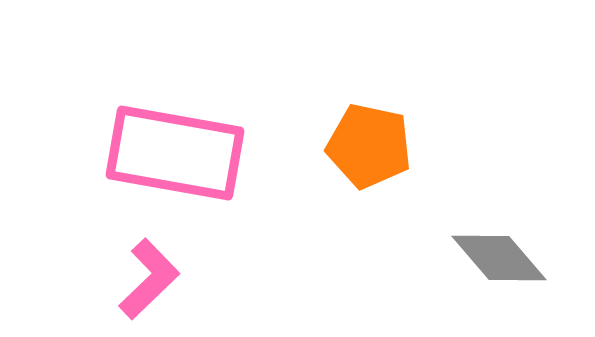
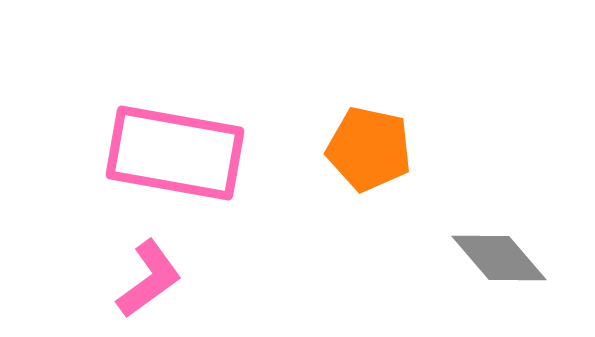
orange pentagon: moved 3 px down
pink L-shape: rotated 8 degrees clockwise
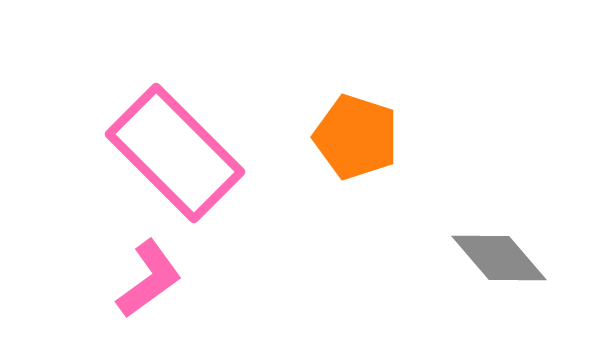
orange pentagon: moved 13 px left, 12 px up; rotated 6 degrees clockwise
pink rectangle: rotated 35 degrees clockwise
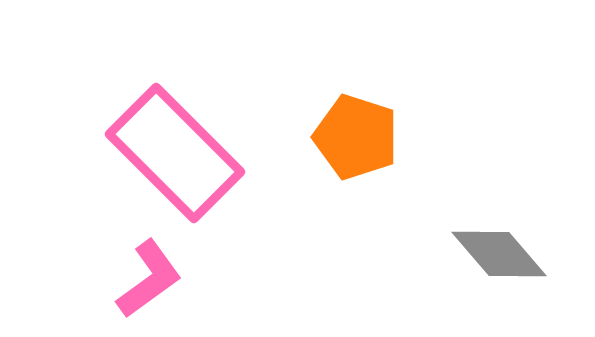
gray diamond: moved 4 px up
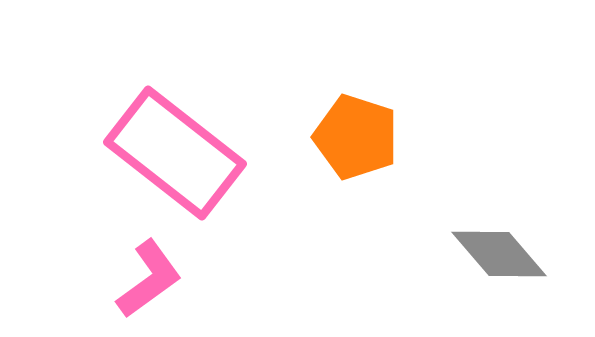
pink rectangle: rotated 7 degrees counterclockwise
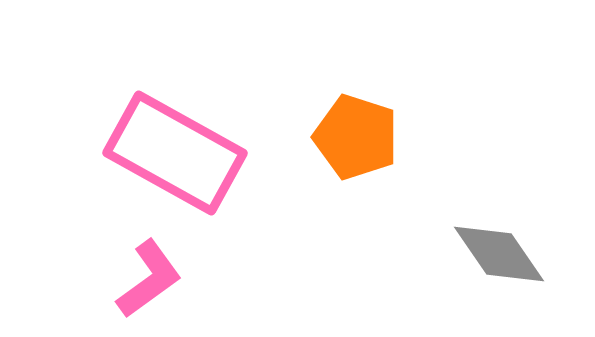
pink rectangle: rotated 9 degrees counterclockwise
gray diamond: rotated 6 degrees clockwise
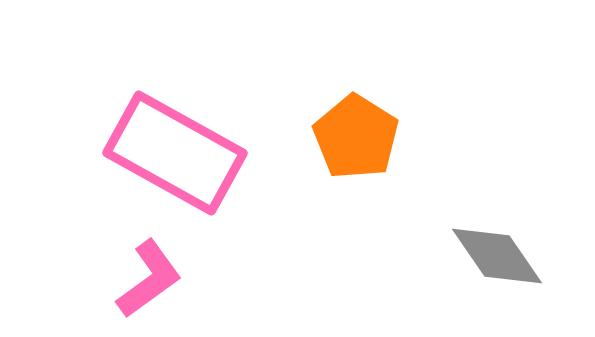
orange pentagon: rotated 14 degrees clockwise
gray diamond: moved 2 px left, 2 px down
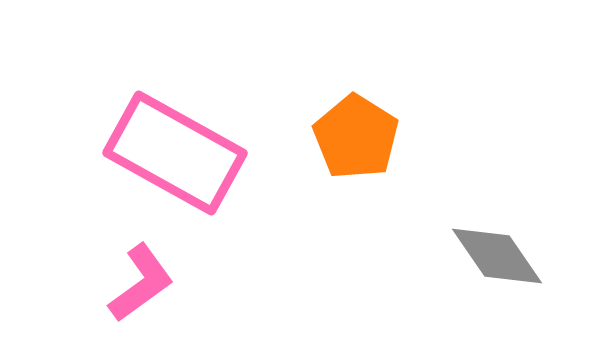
pink L-shape: moved 8 px left, 4 px down
